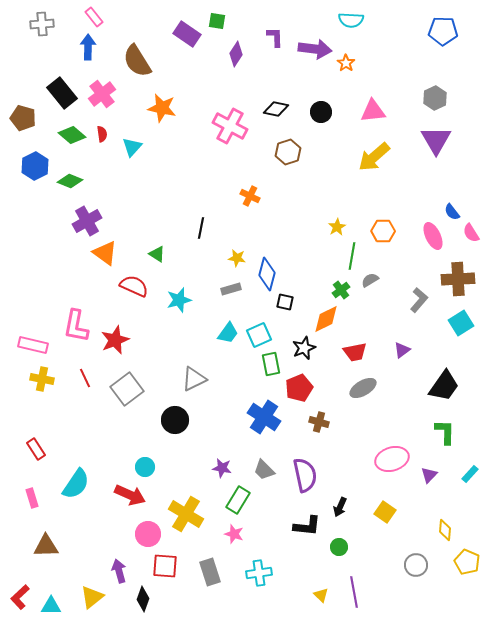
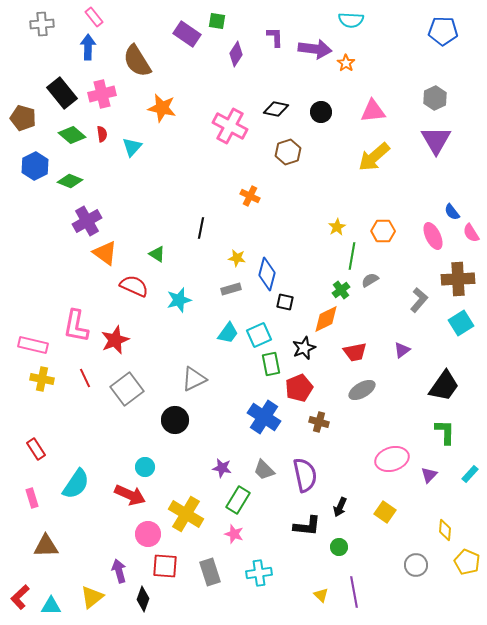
pink cross at (102, 94): rotated 24 degrees clockwise
gray ellipse at (363, 388): moved 1 px left, 2 px down
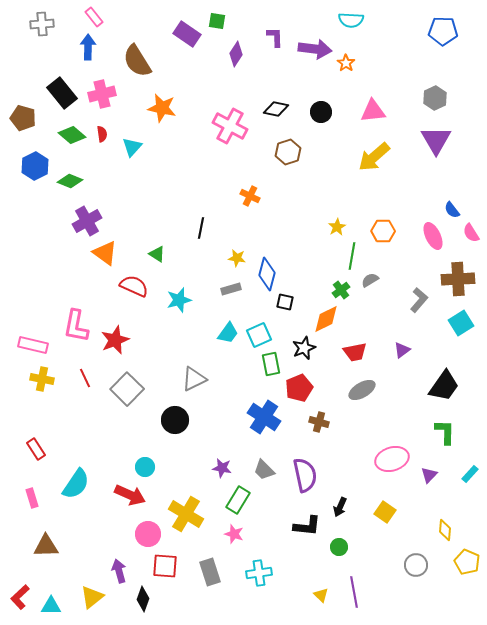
blue semicircle at (452, 212): moved 2 px up
gray square at (127, 389): rotated 8 degrees counterclockwise
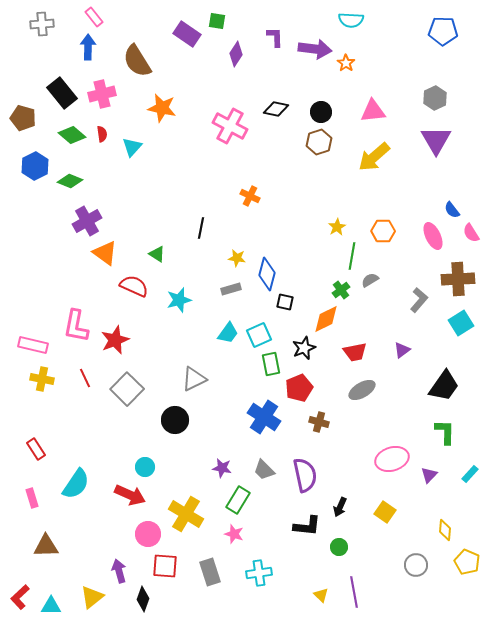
brown hexagon at (288, 152): moved 31 px right, 10 px up
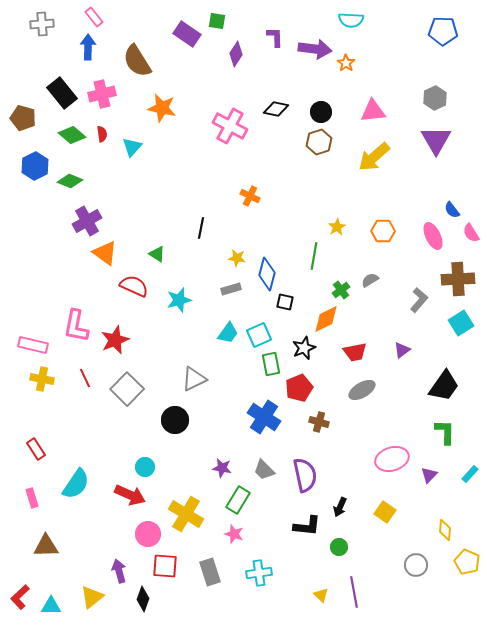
green line at (352, 256): moved 38 px left
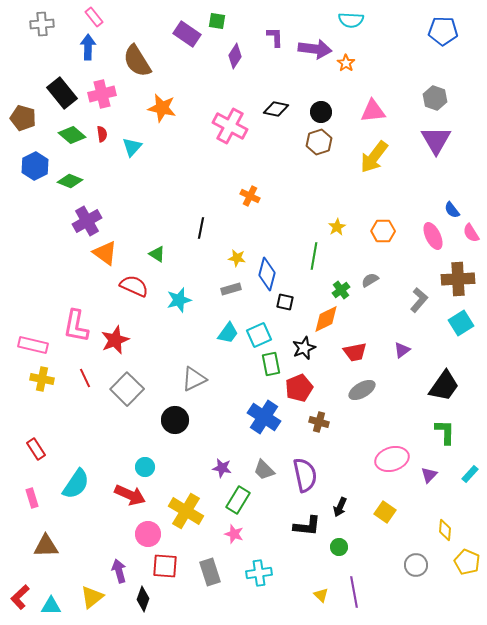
purple diamond at (236, 54): moved 1 px left, 2 px down
gray hexagon at (435, 98): rotated 15 degrees counterclockwise
yellow arrow at (374, 157): rotated 12 degrees counterclockwise
yellow cross at (186, 514): moved 3 px up
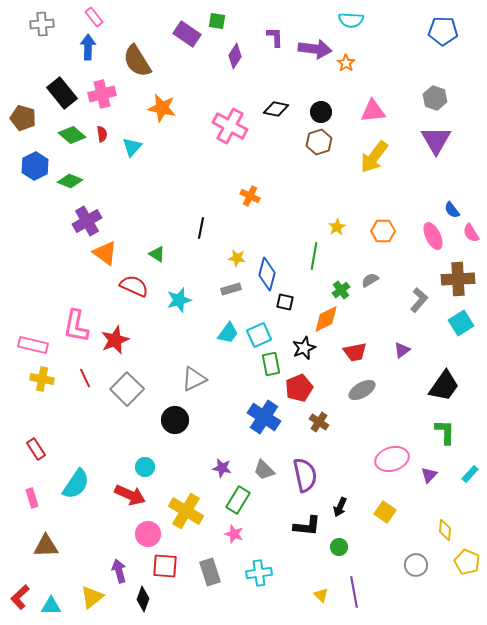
brown cross at (319, 422): rotated 18 degrees clockwise
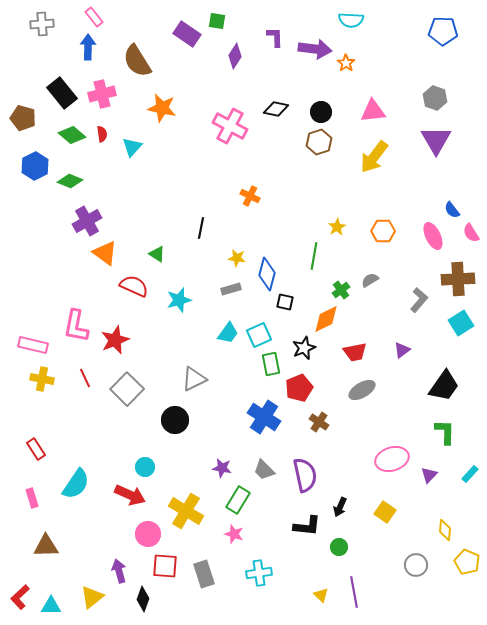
gray rectangle at (210, 572): moved 6 px left, 2 px down
